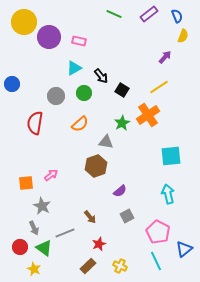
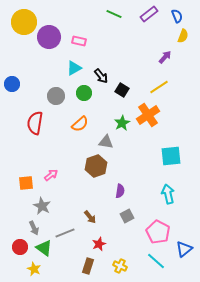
purple semicircle: rotated 40 degrees counterclockwise
cyan line: rotated 24 degrees counterclockwise
brown rectangle: rotated 28 degrees counterclockwise
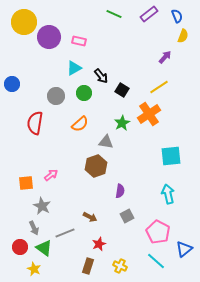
orange cross: moved 1 px right, 1 px up
brown arrow: rotated 24 degrees counterclockwise
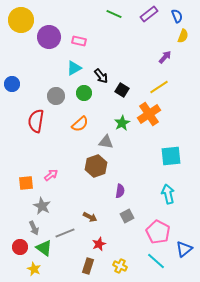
yellow circle: moved 3 px left, 2 px up
red semicircle: moved 1 px right, 2 px up
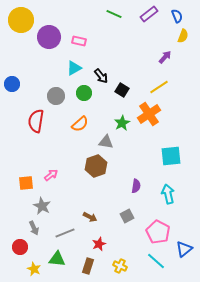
purple semicircle: moved 16 px right, 5 px up
green triangle: moved 13 px right, 11 px down; rotated 30 degrees counterclockwise
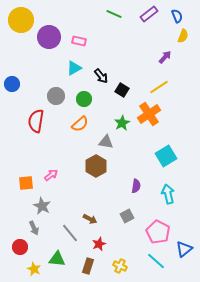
green circle: moved 6 px down
cyan square: moved 5 px left; rotated 25 degrees counterclockwise
brown hexagon: rotated 10 degrees counterclockwise
brown arrow: moved 2 px down
gray line: moved 5 px right; rotated 72 degrees clockwise
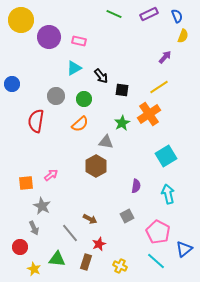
purple rectangle: rotated 12 degrees clockwise
black square: rotated 24 degrees counterclockwise
brown rectangle: moved 2 px left, 4 px up
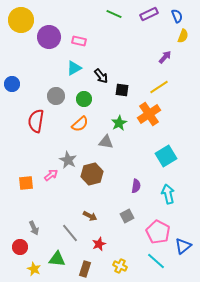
green star: moved 3 px left
brown hexagon: moved 4 px left, 8 px down; rotated 15 degrees clockwise
gray star: moved 26 px right, 46 px up
brown arrow: moved 3 px up
blue triangle: moved 1 px left, 3 px up
brown rectangle: moved 1 px left, 7 px down
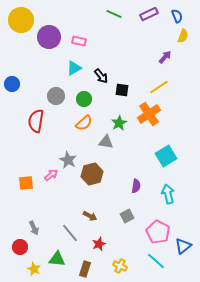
orange semicircle: moved 4 px right, 1 px up
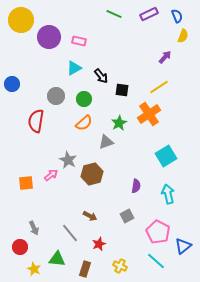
gray triangle: rotated 28 degrees counterclockwise
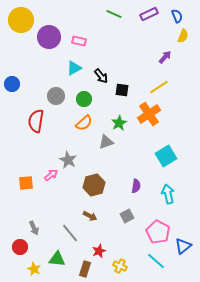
brown hexagon: moved 2 px right, 11 px down
red star: moved 7 px down
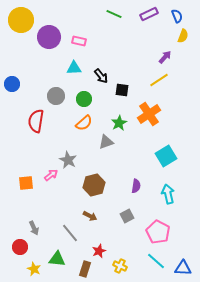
cyan triangle: rotated 28 degrees clockwise
yellow line: moved 7 px up
blue triangle: moved 22 px down; rotated 42 degrees clockwise
